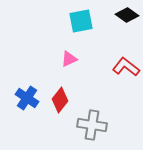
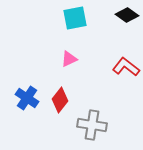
cyan square: moved 6 px left, 3 px up
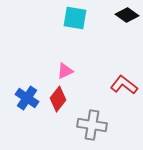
cyan square: rotated 20 degrees clockwise
pink triangle: moved 4 px left, 12 px down
red L-shape: moved 2 px left, 18 px down
red diamond: moved 2 px left, 1 px up
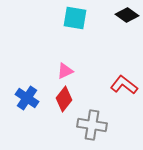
red diamond: moved 6 px right
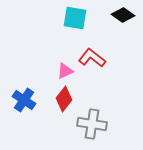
black diamond: moved 4 px left
red L-shape: moved 32 px left, 27 px up
blue cross: moved 3 px left, 2 px down
gray cross: moved 1 px up
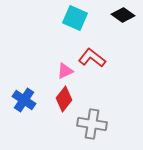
cyan square: rotated 15 degrees clockwise
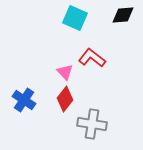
black diamond: rotated 40 degrees counterclockwise
pink triangle: moved 1 px down; rotated 48 degrees counterclockwise
red diamond: moved 1 px right
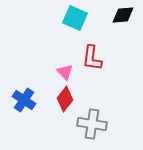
red L-shape: rotated 120 degrees counterclockwise
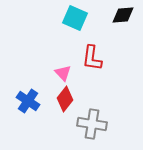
pink triangle: moved 2 px left, 1 px down
blue cross: moved 4 px right, 1 px down
